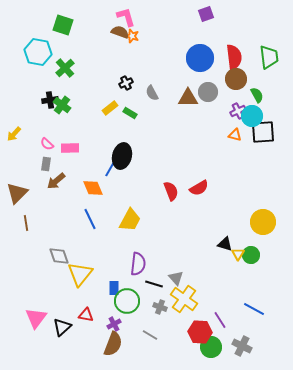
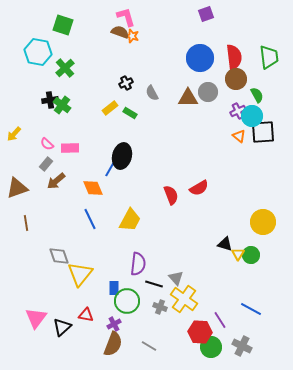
orange triangle at (235, 135): moved 4 px right, 1 px down; rotated 24 degrees clockwise
gray rectangle at (46, 164): rotated 32 degrees clockwise
red semicircle at (171, 191): moved 4 px down
brown triangle at (17, 193): moved 5 px up; rotated 25 degrees clockwise
blue line at (254, 309): moved 3 px left
gray line at (150, 335): moved 1 px left, 11 px down
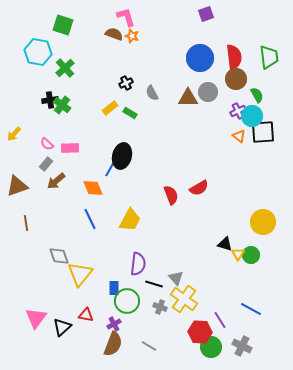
brown semicircle at (120, 32): moved 6 px left, 2 px down
brown triangle at (17, 188): moved 2 px up
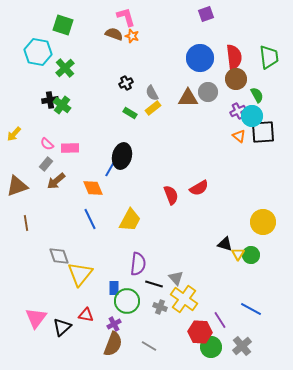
yellow rectangle at (110, 108): moved 43 px right
gray cross at (242, 346): rotated 24 degrees clockwise
